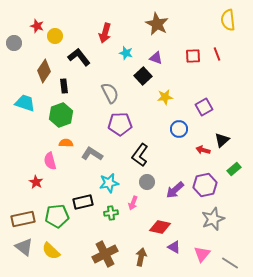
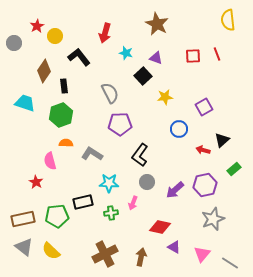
red star at (37, 26): rotated 24 degrees clockwise
cyan star at (109, 183): rotated 12 degrees clockwise
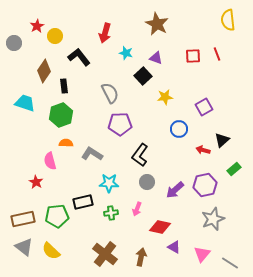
pink arrow at (133, 203): moved 4 px right, 6 px down
brown cross at (105, 254): rotated 25 degrees counterclockwise
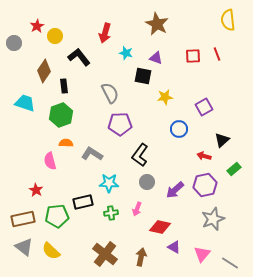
black square at (143, 76): rotated 36 degrees counterclockwise
red arrow at (203, 150): moved 1 px right, 6 px down
red star at (36, 182): moved 8 px down
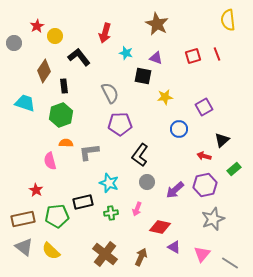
red square at (193, 56): rotated 14 degrees counterclockwise
gray L-shape at (92, 154): moved 3 px left, 2 px up; rotated 40 degrees counterclockwise
cyan star at (109, 183): rotated 18 degrees clockwise
brown arrow at (141, 257): rotated 12 degrees clockwise
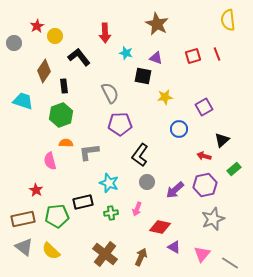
red arrow at (105, 33): rotated 18 degrees counterclockwise
cyan trapezoid at (25, 103): moved 2 px left, 2 px up
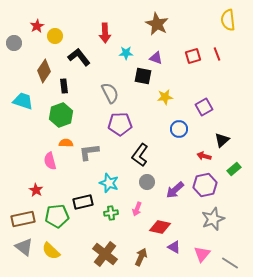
cyan star at (126, 53): rotated 16 degrees counterclockwise
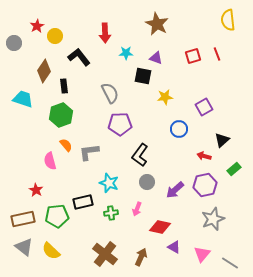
cyan trapezoid at (23, 101): moved 2 px up
orange semicircle at (66, 143): moved 2 px down; rotated 48 degrees clockwise
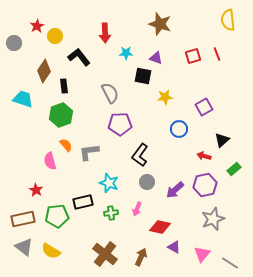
brown star at (157, 24): moved 3 px right; rotated 10 degrees counterclockwise
yellow semicircle at (51, 251): rotated 12 degrees counterclockwise
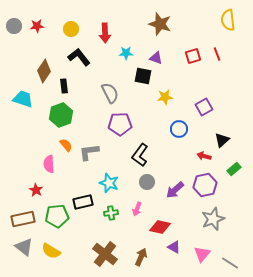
red star at (37, 26): rotated 24 degrees clockwise
yellow circle at (55, 36): moved 16 px right, 7 px up
gray circle at (14, 43): moved 17 px up
pink semicircle at (50, 161): moved 1 px left, 3 px down; rotated 12 degrees clockwise
